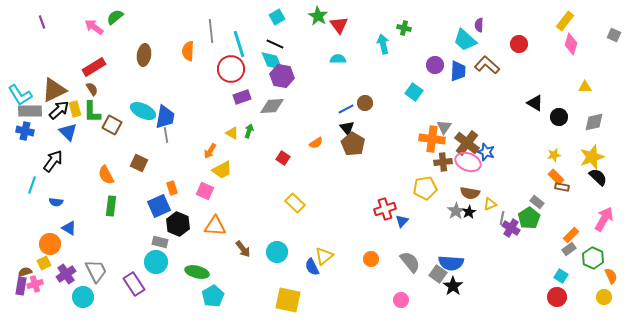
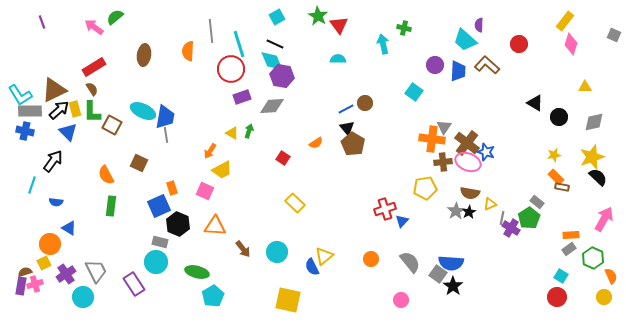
orange rectangle at (571, 235): rotated 42 degrees clockwise
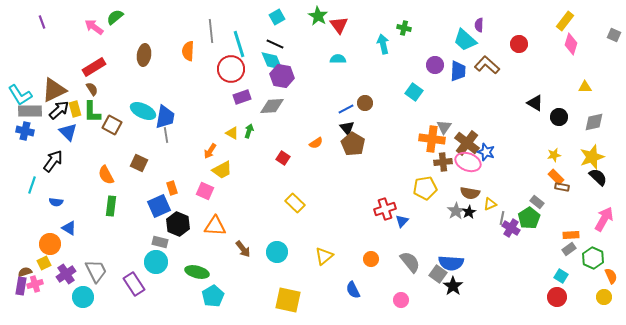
blue semicircle at (312, 267): moved 41 px right, 23 px down
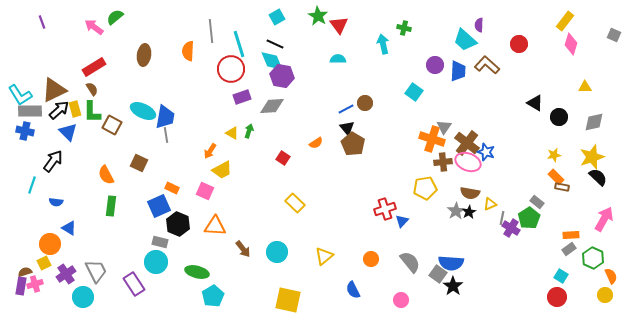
orange cross at (432, 139): rotated 10 degrees clockwise
orange rectangle at (172, 188): rotated 48 degrees counterclockwise
yellow circle at (604, 297): moved 1 px right, 2 px up
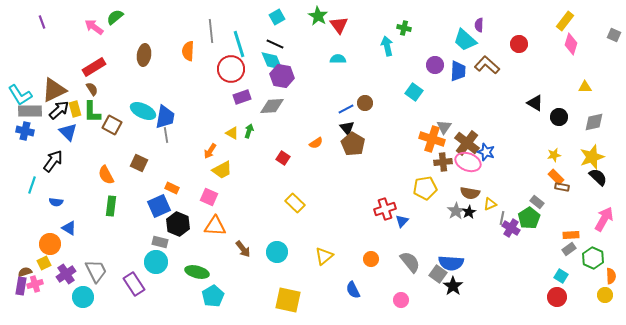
cyan arrow at (383, 44): moved 4 px right, 2 px down
pink square at (205, 191): moved 4 px right, 6 px down
orange semicircle at (611, 276): rotated 21 degrees clockwise
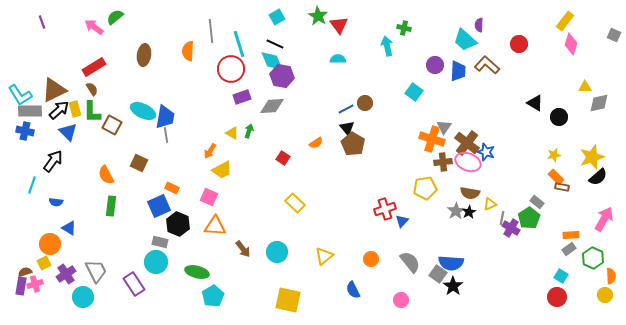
gray diamond at (594, 122): moved 5 px right, 19 px up
black semicircle at (598, 177): rotated 96 degrees clockwise
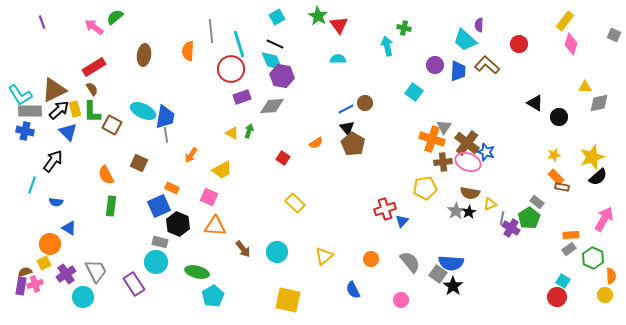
orange arrow at (210, 151): moved 19 px left, 4 px down
cyan square at (561, 276): moved 2 px right, 5 px down
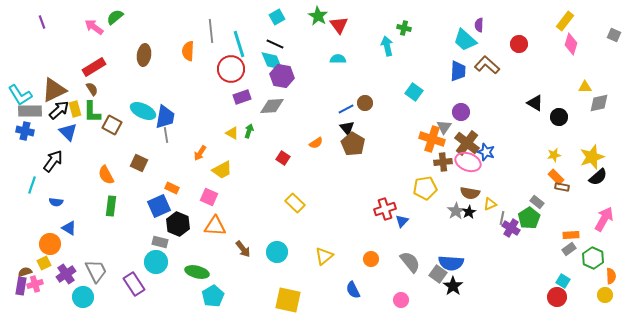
purple circle at (435, 65): moved 26 px right, 47 px down
orange arrow at (191, 155): moved 9 px right, 2 px up
